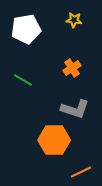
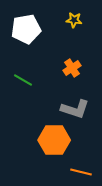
orange line: rotated 40 degrees clockwise
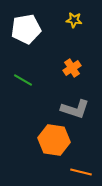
orange hexagon: rotated 8 degrees clockwise
